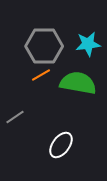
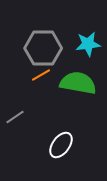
gray hexagon: moved 1 px left, 2 px down
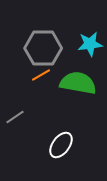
cyan star: moved 2 px right
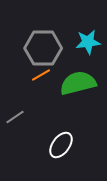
cyan star: moved 2 px left, 2 px up
green semicircle: rotated 24 degrees counterclockwise
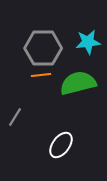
orange line: rotated 24 degrees clockwise
gray line: rotated 24 degrees counterclockwise
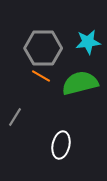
orange line: moved 1 px down; rotated 36 degrees clockwise
green semicircle: moved 2 px right
white ellipse: rotated 24 degrees counterclockwise
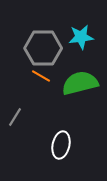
cyan star: moved 7 px left, 5 px up
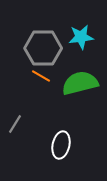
gray line: moved 7 px down
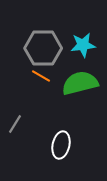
cyan star: moved 2 px right, 8 px down
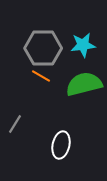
green semicircle: moved 4 px right, 1 px down
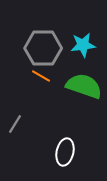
green semicircle: moved 2 px down; rotated 33 degrees clockwise
white ellipse: moved 4 px right, 7 px down
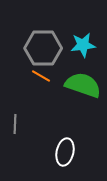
green semicircle: moved 1 px left, 1 px up
gray line: rotated 30 degrees counterclockwise
